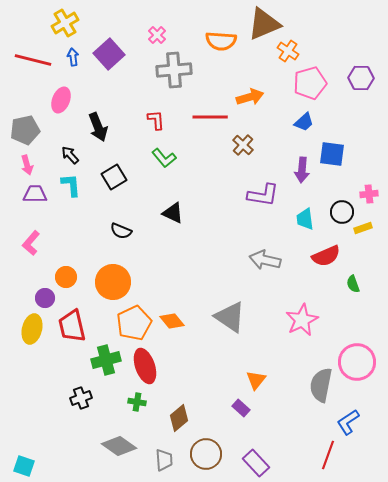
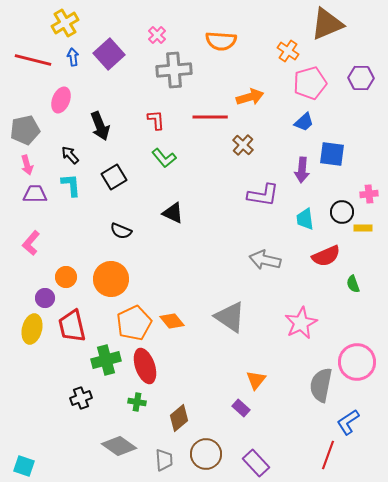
brown triangle at (264, 24): moved 63 px right
black arrow at (98, 127): moved 2 px right, 1 px up
yellow rectangle at (363, 228): rotated 18 degrees clockwise
orange circle at (113, 282): moved 2 px left, 3 px up
pink star at (302, 320): moved 1 px left, 3 px down
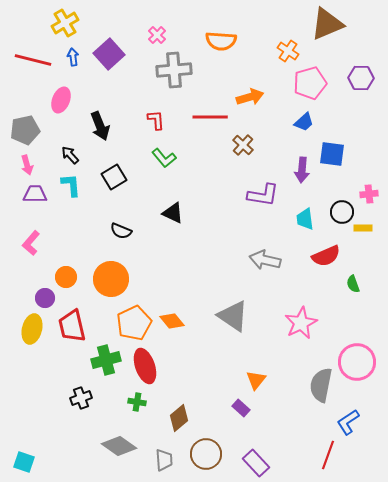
gray triangle at (230, 317): moved 3 px right, 1 px up
cyan square at (24, 466): moved 4 px up
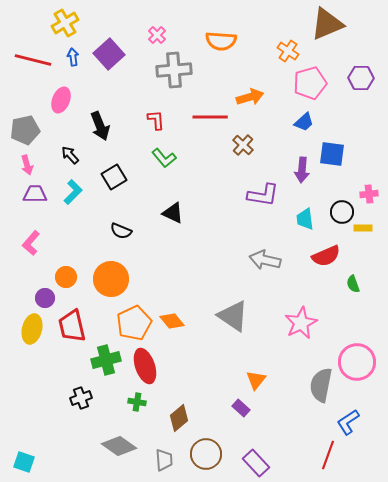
cyan L-shape at (71, 185): moved 2 px right, 7 px down; rotated 50 degrees clockwise
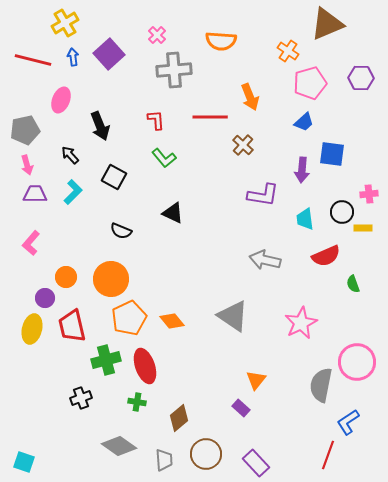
orange arrow at (250, 97): rotated 84 degrees clockwise
black square at (114, 177): rotated 30 degrees counterclockwise
orange pentagon at (134, 323): moved 5 px left, 5 px up
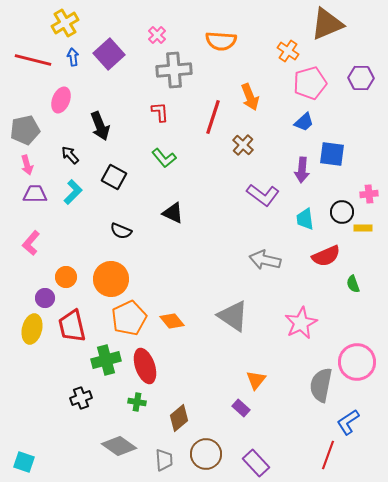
red line at (210, 117): moved 3 px right; rotated 72 degrees counterclockwise
red L-shape at (156, 120): moved 4 px right, 8 px up
purple L-shape at (263, 195): rotated 28 degrees clockwise
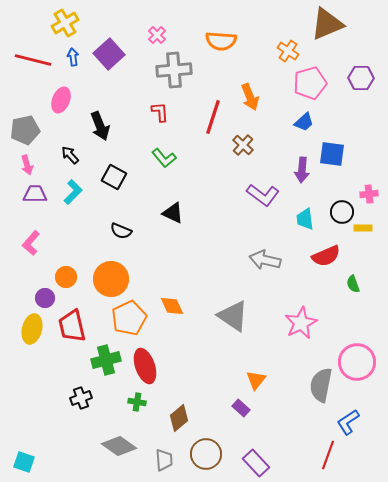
orange diamond at (172, 321): moved 15 px up; rotated 15 degrees clockwise
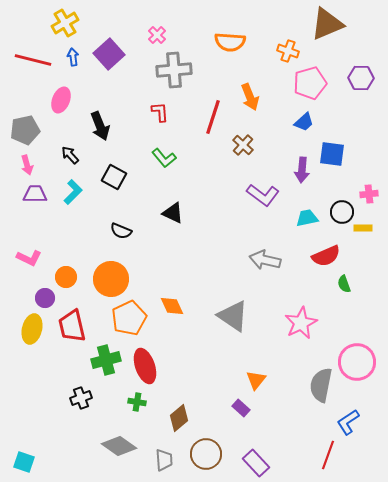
orange semicircle at (221, 41): moved 9 px right, 1 px down
orange cross at (288, 51): rotated 15 degrees counterclockwise
cyan trapezoid at (305, 219): moved 2 px right, 1 px up; rotated 85 degrees clockwise
pink L-shape at (31, 243): moved 2 px left, 15 px down; rotated 105 degrees counterclockwise
green semicircle at (353, 284): moved 9 px left
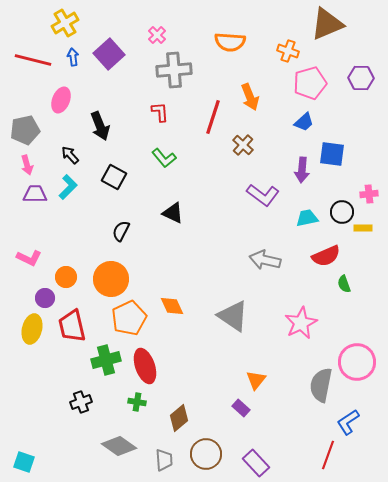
cyan L-shape at (73, 192): moved 5 px left, 5 px up
black semicircle at (121, 231): rotated 95 degrees clockwise
black cross at (81, 398): moved 4 px down
